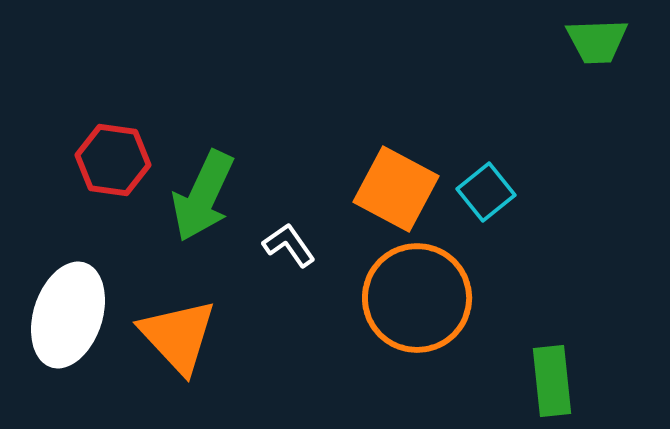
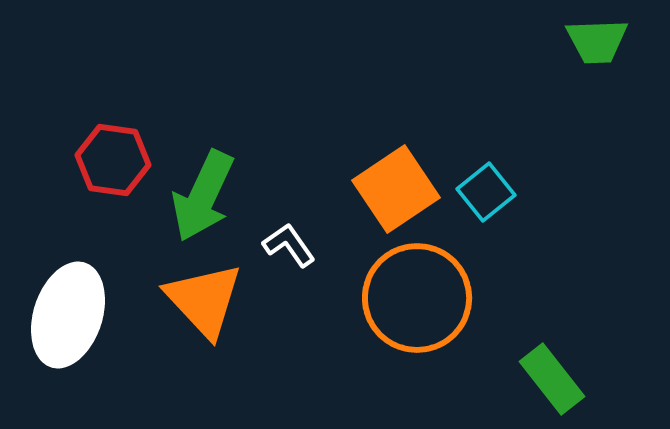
orange square: rotated 28 degrees clockwise
orange triangle: moved 26 px right, 36 px up
green rectangle: moved 2 px up; rotated 32 degrees counterclockwise
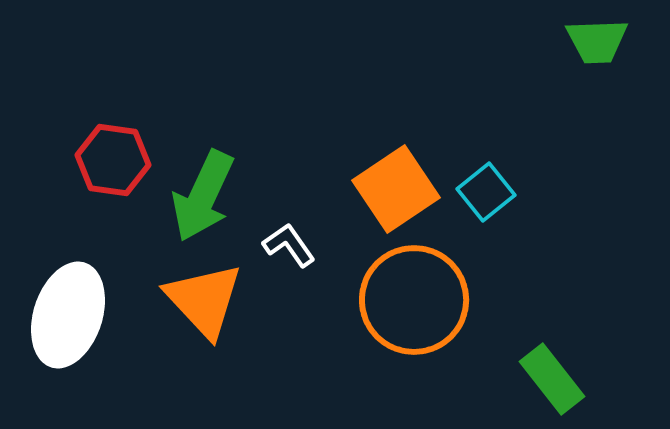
orange circle: moved 3 px left, 2 px down
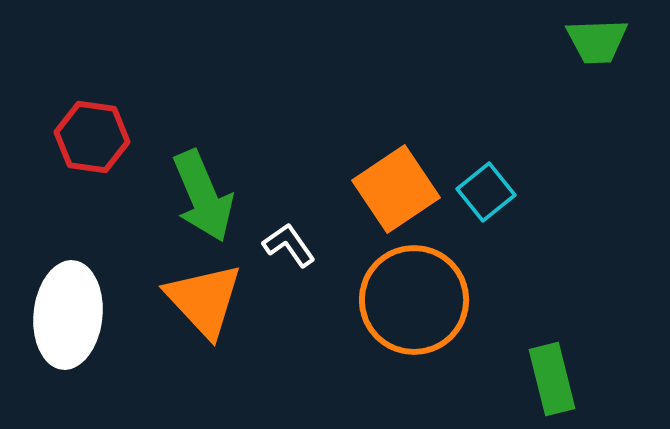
red hexagon: moved 21 px left, 23 px up
green arrow: rotated 48 degrees counterclockwise
white ellipse: rotated 12 degrees counterclockwise
green rectangle: rotated 24 degrees clockwise
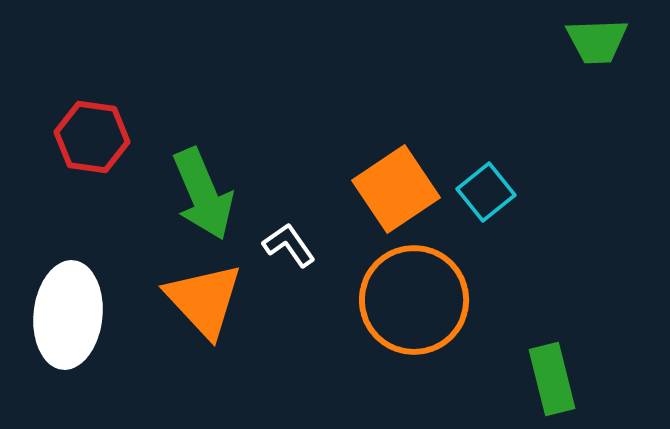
green arrow: moved 2 px up
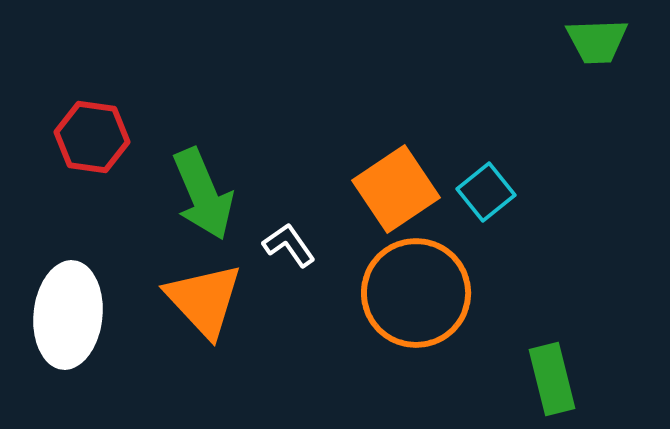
orange circle: moved 2 px right, 7 px up
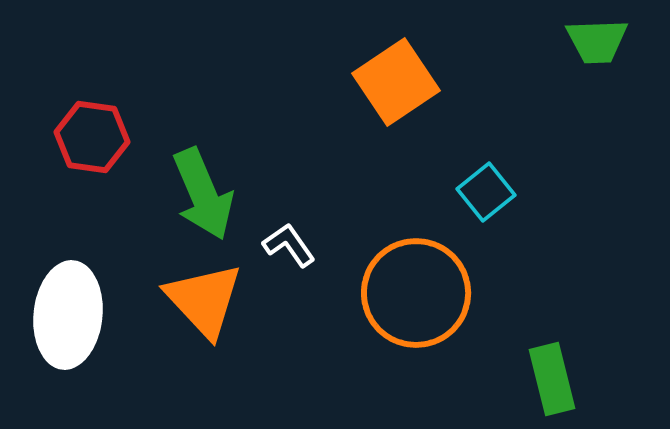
orange square: moved 107 px up
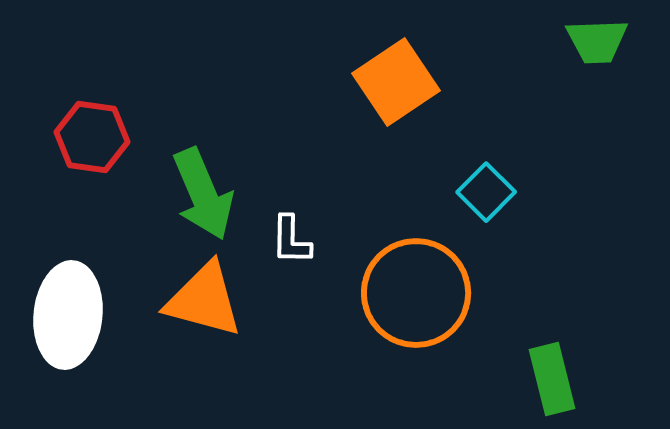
cyan square: rotated 6 degrees counterclockwise
white L-shape: moved 2 px right, 5 px up; rotated 144 degrees counterclockwise
orange triangle: rotated 32 degrees counterclockwise
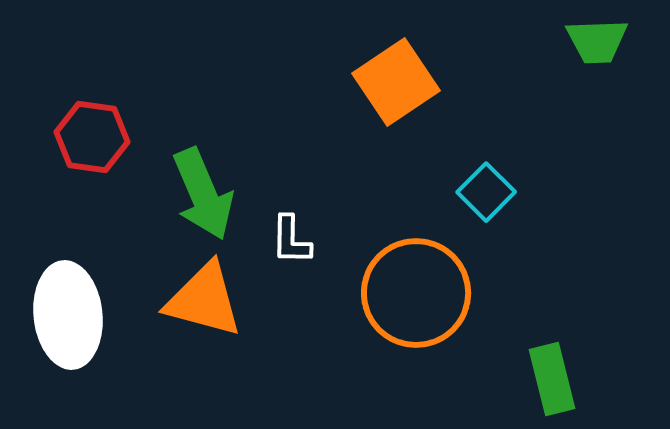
white ellipse: rotated 12 degrees counterclockwise
